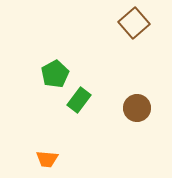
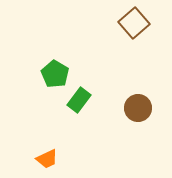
green pentagon: rotated 12 degrees counterclockwise
brown circle: moved 1 px right
orange trapezoid: rotated 30 degrees counterclockwise
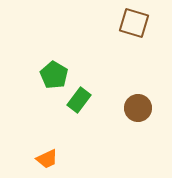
brown square: rotated 32 degrees counterclockwise
green pentagon: moved 1 px left, 1 px down
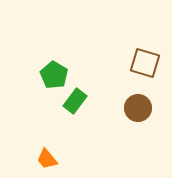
brown square: moved 11 px right, 40 px down
green rectangle: moved 4 px left, 1 px down
orange trapezoid: rotated 75 degrees clockwise
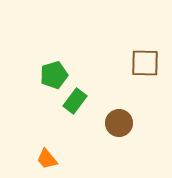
brown square: rotated 16 degrees counterclockwise
green pentagon: rotated 24 degrees clockwise
brown circle: moved 19 px left, 15 px down
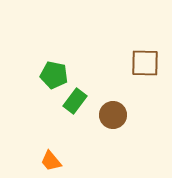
green pentagon: rotated 28 degrees clockwise
brown circle: moved 6 px left, 8 px up
orange trapezoid: moved 4 px right, 2 px down
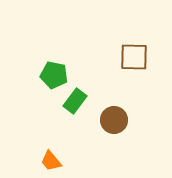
brown square: moved 11 px left, 6 px up
brown circle: moved 1 px right, 5 px down
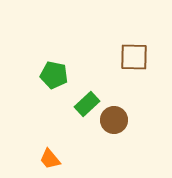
green rectangle: moved 12 px right, 3 px down; rotated 10 degrees clockwise
orange trapezoid: moved 1 px left, 2 px up
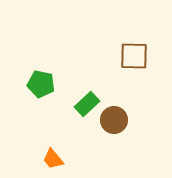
brown square: moved 1 px up
green pentagon: moved 13 px left, 9 px down
orange trapezoid: moved 3 px right
